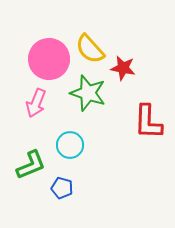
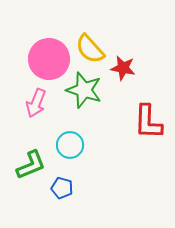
green star: moved 4 px left, 3 px up
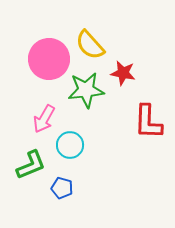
yellow semicircle: moved 4 px up
red star: moved 5 px down
green star: moved 2 px right; rotated 24 degrees counterclockwise
pink arrow: moved 8 px right, 16 px down; rotated 8 degrees clockwise
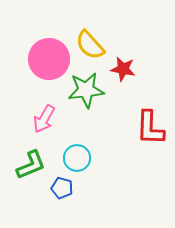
red star: moved 4 px up
red L-shape: moved 2 px right, 6 px down
cyan circle: moved 7 px right, 13 px down
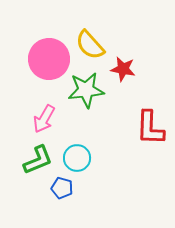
green L-shape: moved 7 px right, 5 px up
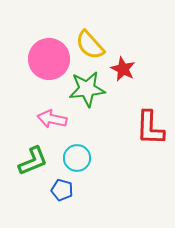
red star: rotated 15 degrees clockwise
green star: moved 1 px right, 1 px up
pink arrow: moved 8 px right; rotated 72 degrees clockwise
green L-shape: moved 5 px left, 1 px down
blue pentagon: moved 2 px down
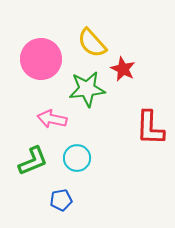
yellow semicircle: moved 2 px right, 2 px up
pink circle: moved 8 px left
blue pentagon: moved 1 px left, 10 px down; rotated 25 degrees counterclockwise
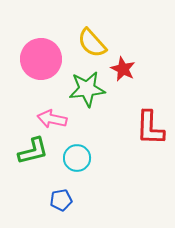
green L-shape: moved 10 px up; rotated 8 degrees clockwise
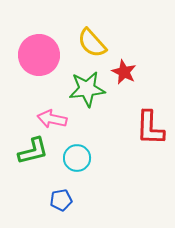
pink circle: moved 2 px left, 4 px up
red star: moved 1 px right, 3 px down
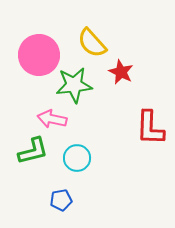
red star: moved 3 px left
green star: moved 13 px left, 4 px up
